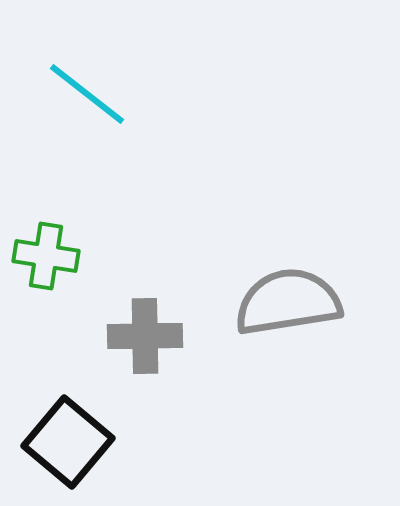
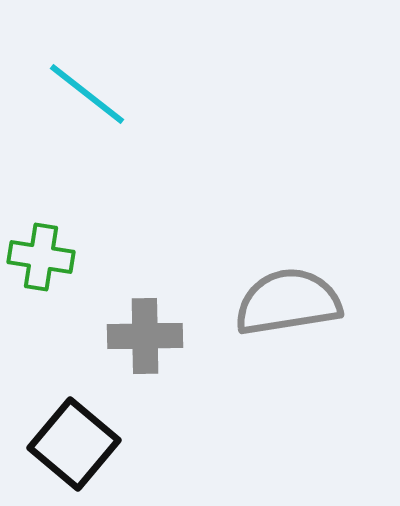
green cross: moved 5 px left, 1 px down
black square: moved 6 px right, 2 px down
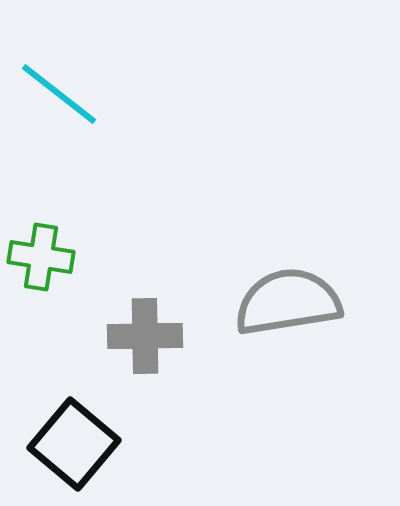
cyan line: moved 28 px left
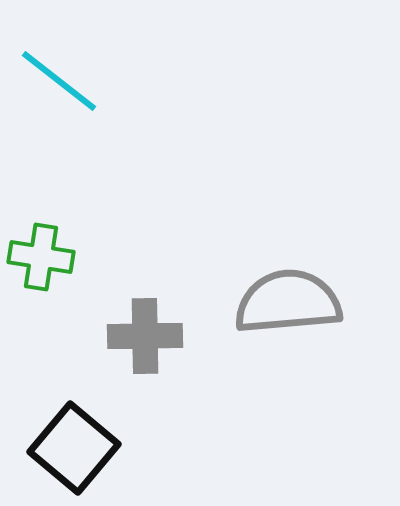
cyan line: moved 13 px up
gray semicircle: rotated 4 degrees clockwise
black square: moved 4 px down
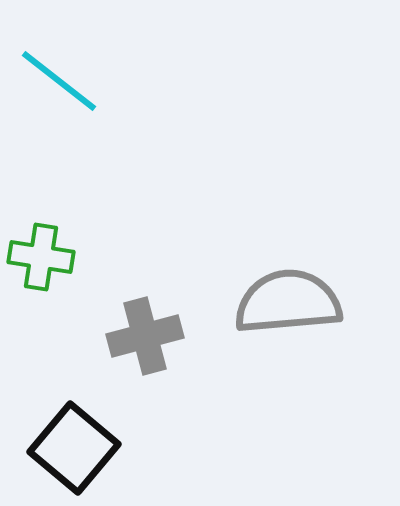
gray cross: rotated 14 degrees counterclockwise
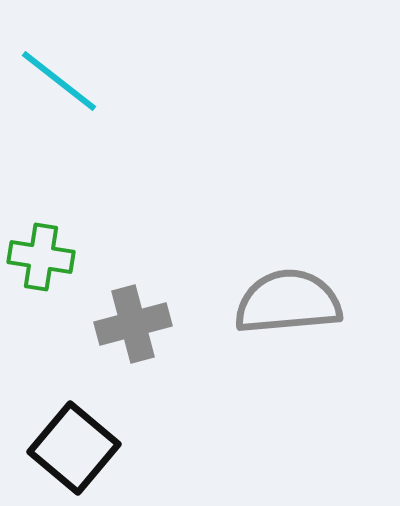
gray cross: moved 12 px left, 12 px up
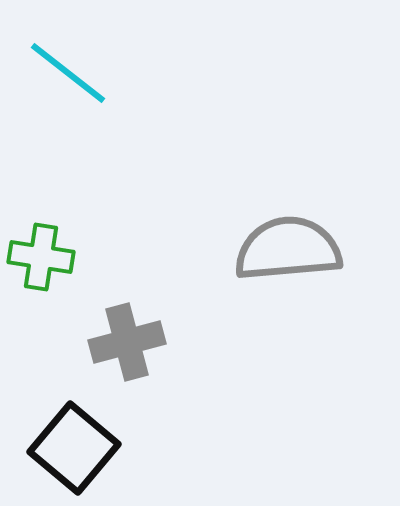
cyan line: moved 9 px right, 8 px up
gray semicircle: moved 53 px up
gray cross: moved 6 px left, 18 px down
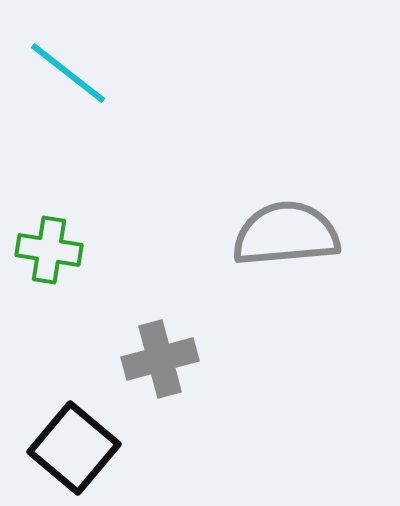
gray semicircle: moved 2 px left, 15 px up
green cross: moved 8 px right, 7 px up
gray cross: moved 33 px right, 17 px down
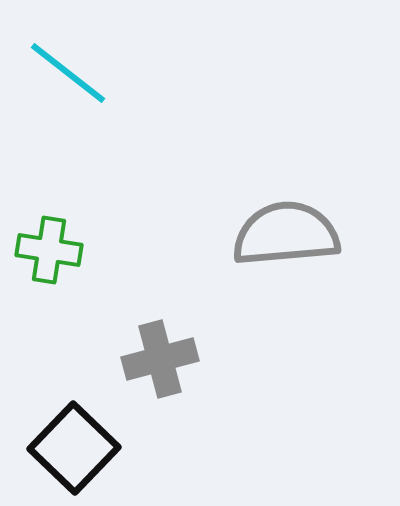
black square: rotated 4 degrees clockwise
